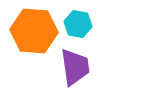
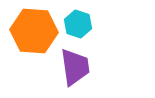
cyan hexagon: rotated 8 degrees clockwise
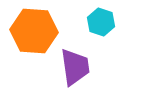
cyan hexagon: moved 23 px right, 2 px up
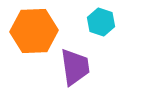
orange hexagon: rotated 6 degrees counterclockwise
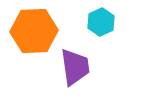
cyan hexagon: rotated 16 degrees clockwise
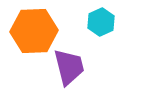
purple trapezoid: moved 6 px left; rotated 6 degrees counterclockwise
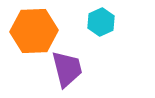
purple trapezoid: moved 2 px left, 2 px down
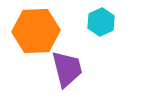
orange hexagon: moved 2 px right
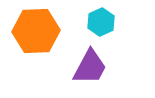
purple trapezoid: moved 23 px right, 2 px up; rotated 42 degrees clockwise
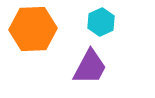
orange hexagon: moved 3 px left, 2 px up
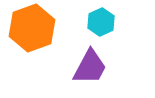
orange hexagon: moved 1 px left, 1 px up; rotated 18 degrees counterclockwise
